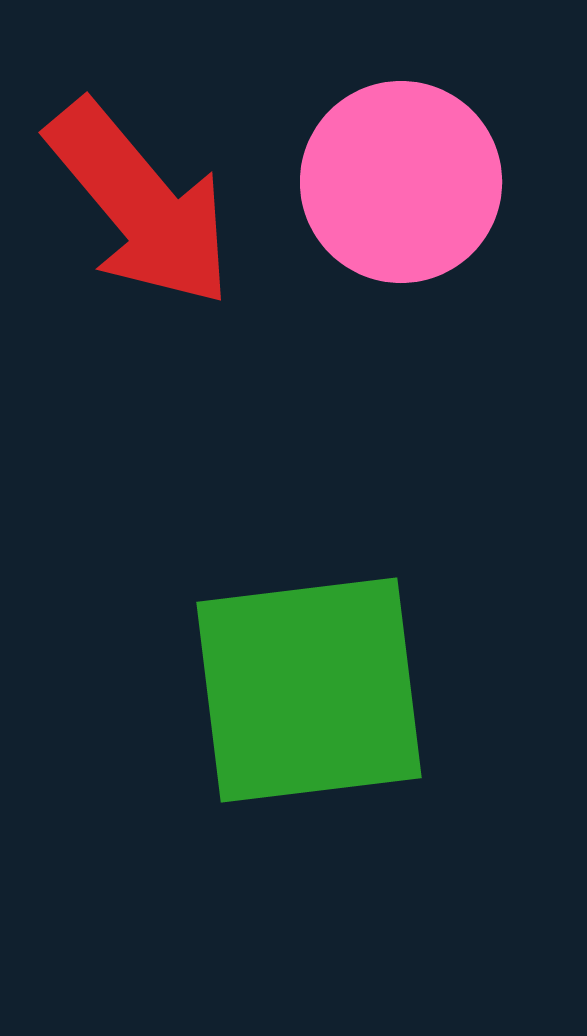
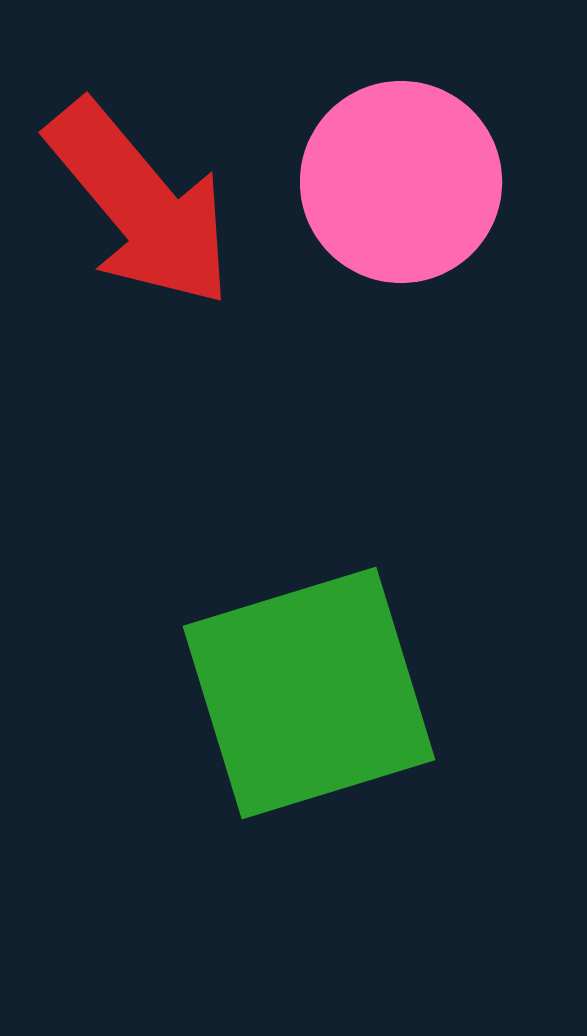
green square: moved 3 px down; rotated 10 degrees counterclockwise
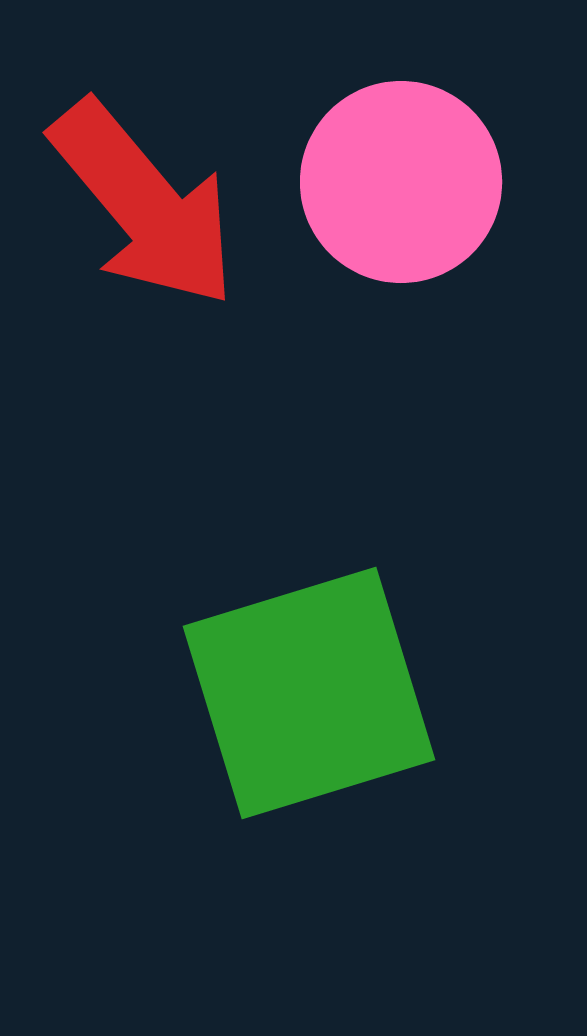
red arrow: moved 4 px right
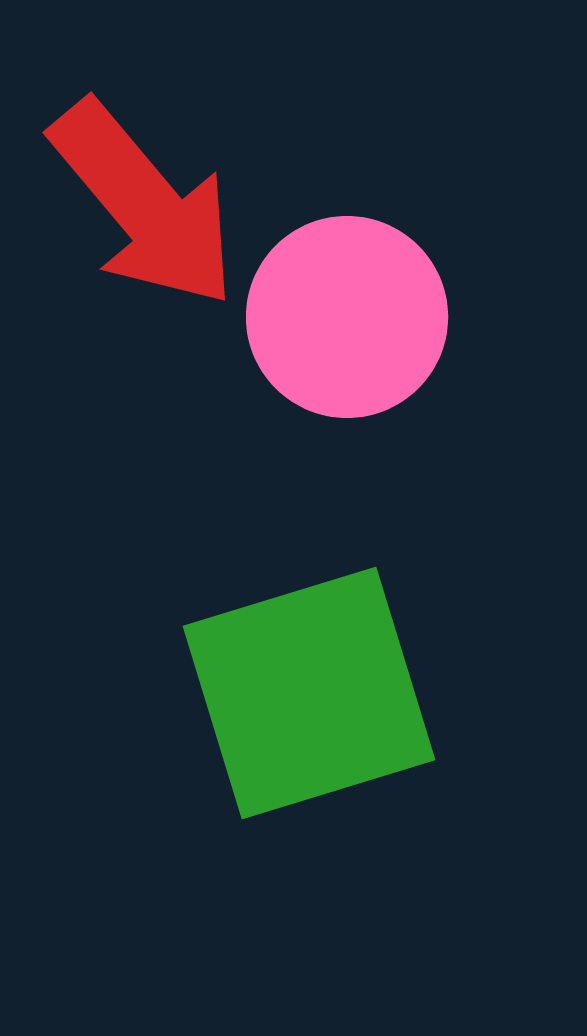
pink circle: moved 54 px left, 135 px down
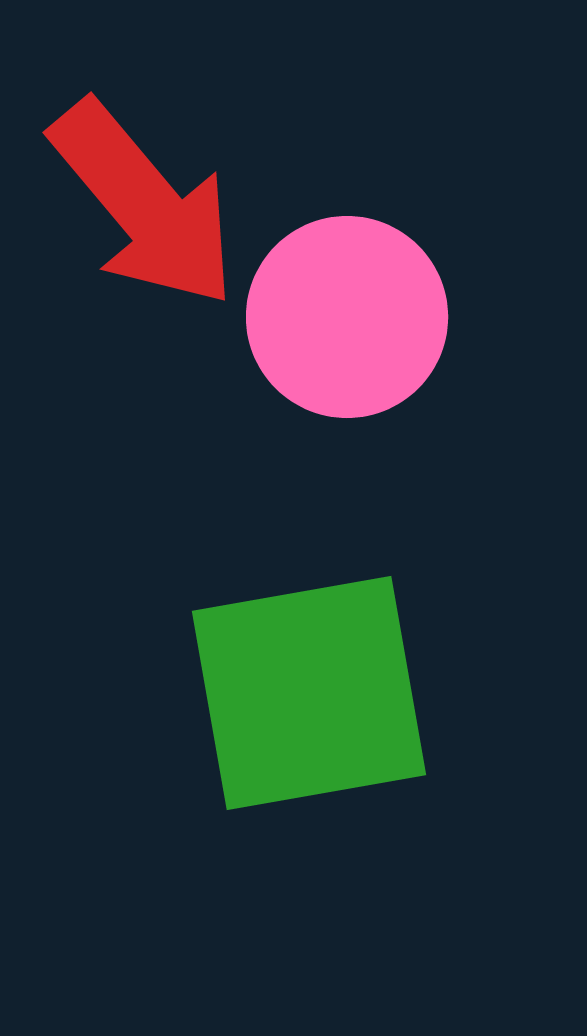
green square: rotated 7 degrees clockwise
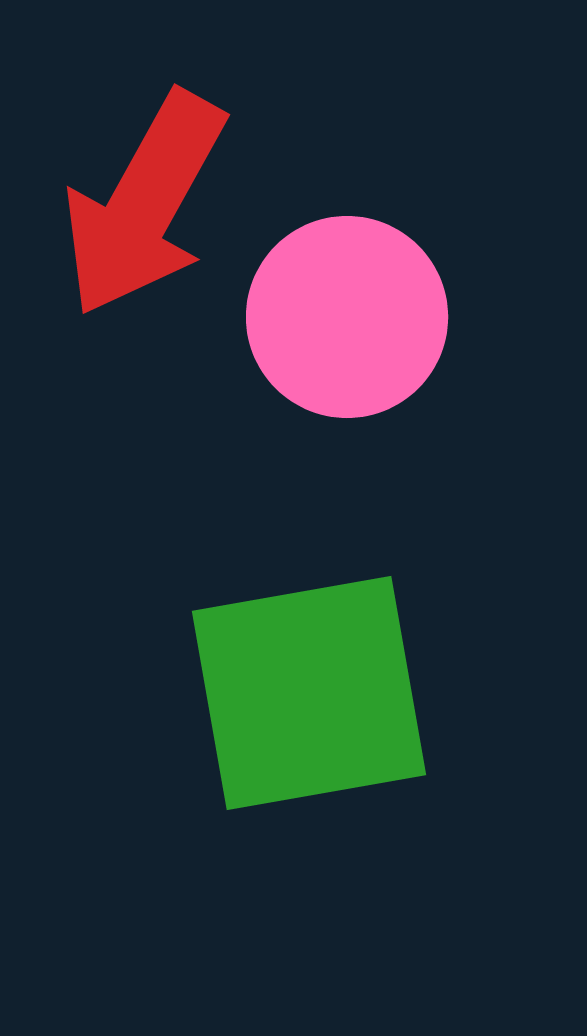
red arrow: rotated 69 degrees clockwise
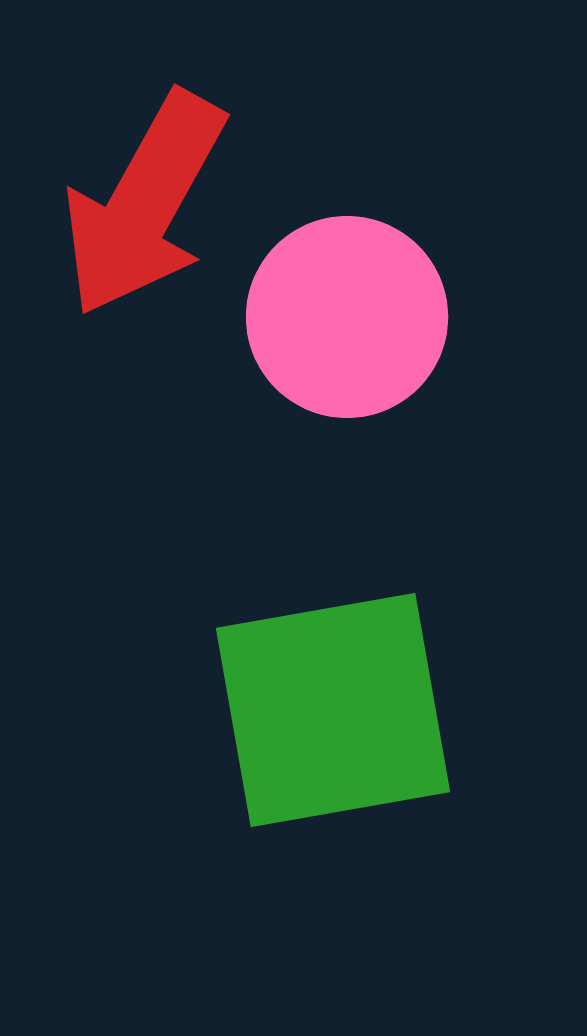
green square: moved 24 px right, 17 px down
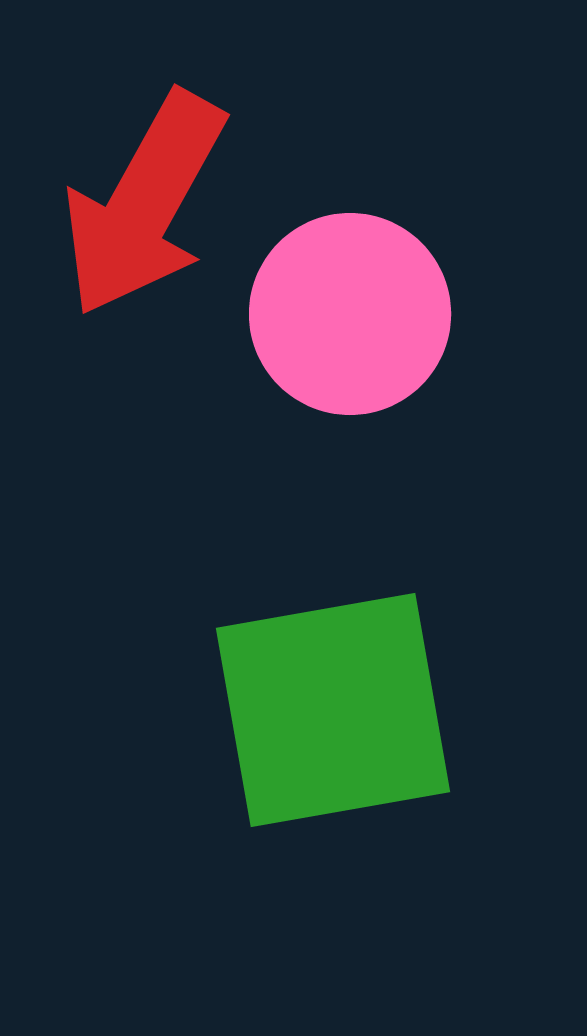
pink circle: moved 3 px right, 3 px up
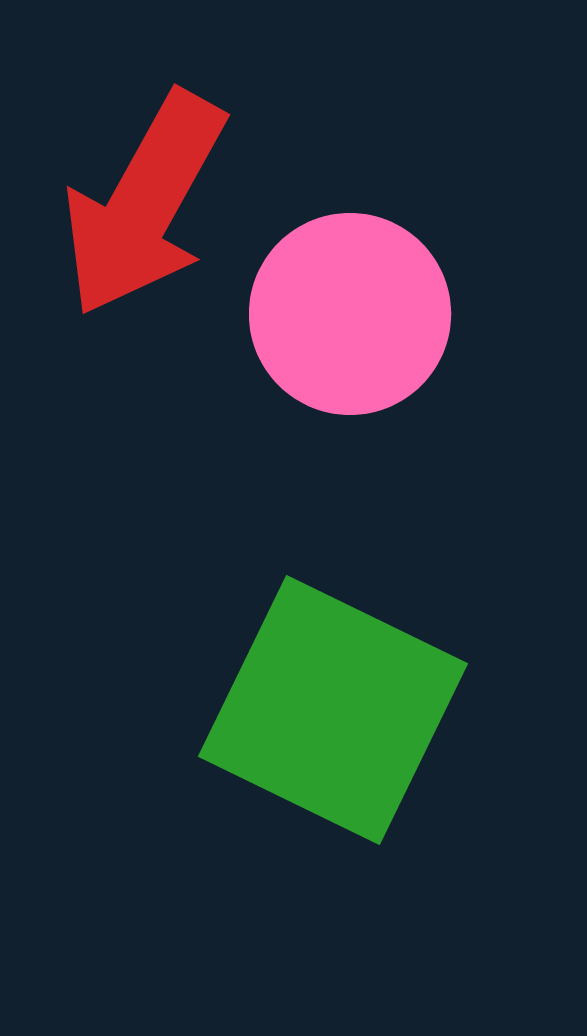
green square: rotated 36 degrees clockwise
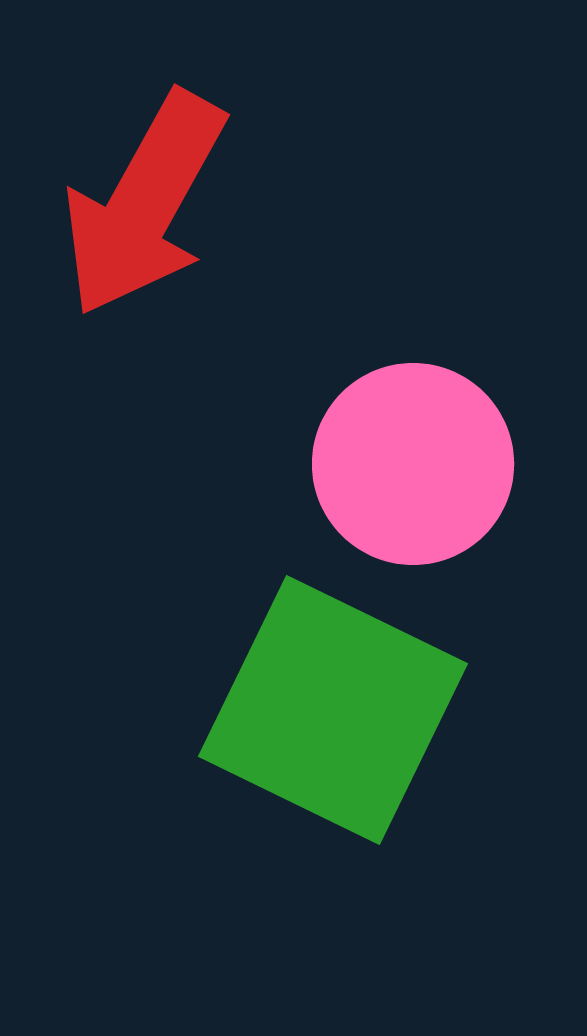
pink circle: moved 63 px right, 150 px down
